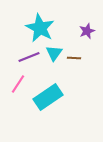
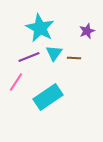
pink line: moved 2 px left, 2 px up
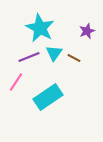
brown line: rotated 24 degrees clockwise
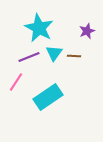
cyan star: moved 1 px left
brown line: moved 2 px up; rotated 24 degrees counterclockwise
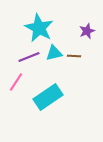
cyan triangle: rotated 42 degrees clockwise
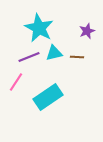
brown line: moved 3 px right, 1 px down
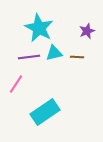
purple line: rotated 15 degrees clockwise
pink line: moved 2 px down
cyan rectangle: moved 3 px left, 15 px down
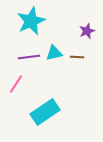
cyan star: moved 8 px left, 7 px up; rotated 20 degrees clockwise
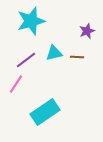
cyan star: rotated 8 degrees clockwise
purple line: moved 3 px left, 3 px down; rotated 30 degrees counterclockwise
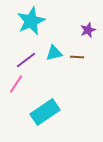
cyan star: rotated 8 degrees counterclockwise
purple star: moved 1 px right, 1 px up
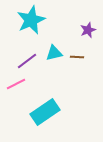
cyan star: moved 1 px up
purple line: moved 1 px right, 1 px down
pink line: rotated 30 degrees clockwise
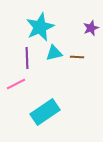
cyan star: moved 9 px right, 7 px down
purple star: moved 3 px right, 2 px up
purple line: moved 3 px up; rotated 55 degrees counterclockwise
